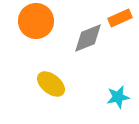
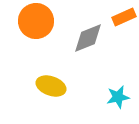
orange rectangle: moved 4 px right, 1 px up
yellow ellipse: moved 2 px down; rotated 20 degrees counterclockwise
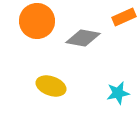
orange circle: moved 1 px right
gray diamond: moved 5 px left; rotated 32 degrees clockwise
cyan star: moved 4 px up
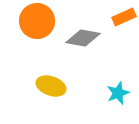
cyan star: rotated 10 degrees counterclockwise
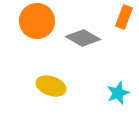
orange rectangle: rotated 45 degrees counterclockwise
gray diamond: rotated 20 degrees clockwise
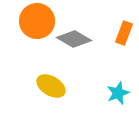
orange rectangle: moved 16 px down
gray diamond: moved 9 px left, 1 px down
yellow ellipse: rotated 12 degrees clockwise
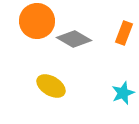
cyan star: moved 5 px right
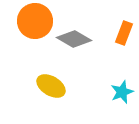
orange circle: moved 2 px left
cyan star: moved 1 px left, 1 px up
